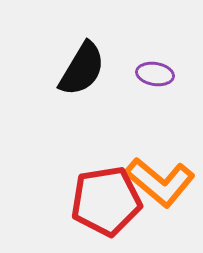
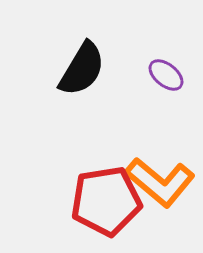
purple ellipse: moved 11 px right, 1 px down; rotated 30 degrees clockwise
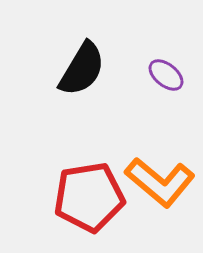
red pentagon: moved 17 px left, 4 px up
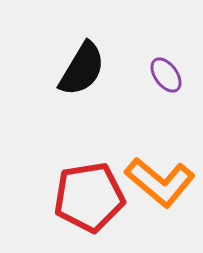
purple ellipse: rotated 15 degrees clockwise
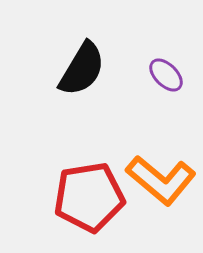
purple ellipse: rotated 9 degrees counterclockwise
orange L-shape: moved 1 px right, 2 px up
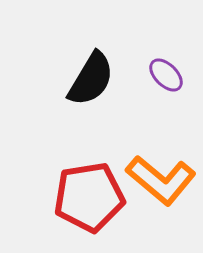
black semicircle: moved 9 px right, 10 px down
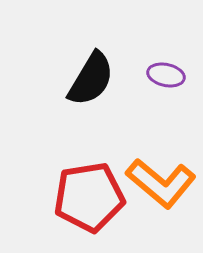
purple ellipse: rotated 33 degrees counterclockwise
orange L-shape: moved 3 px down
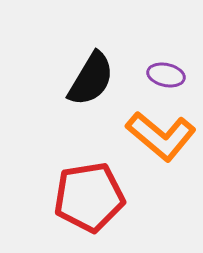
orange L-shape: moved 47 px up
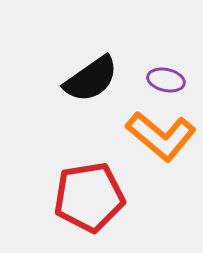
purple ellipse: moved 5 px down
black semicircle: rotated 24 degrees clockwise
